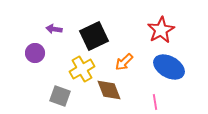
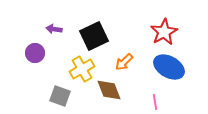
red star: moved 3 px right, 2 px down
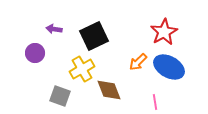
orange arrow: moved 14 px right
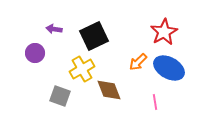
blue ellipse: moved 1 px down
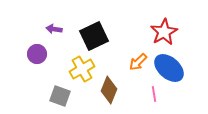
purple circle: moved 2 px right, 1 px down
blue ellipse: rotated 12 degrees clockwise
brown diamond: rotated 44 degrees clockwise
pink line: moved 1 px left, 8 px up
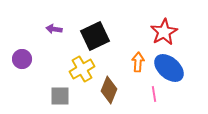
black square: moved 1 px right
purple circle: moved 15 px left, 5 px down
orange arrow: rotated 138 degrees clockwise
gray square: rotated 20 degrees counterclockwise
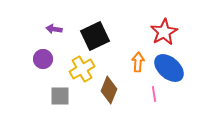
purple circle: moved 21 px right
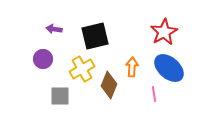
black square: rotated 12 degrees clockwise
orange arrow: moved 6 px left, 5 px down
brown diamond: moved 5 px up
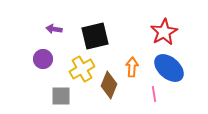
gray square: moved 1 px right
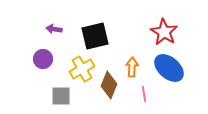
red star: rotated 12 degrees counterclockwise
pink line: moved 10 px left
